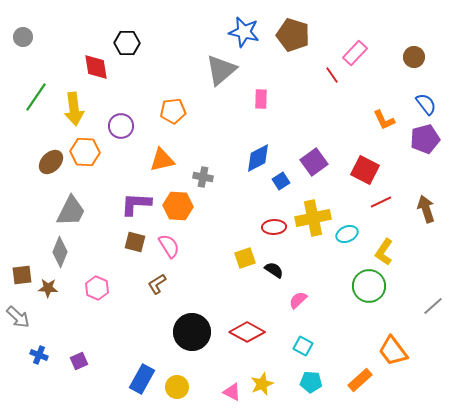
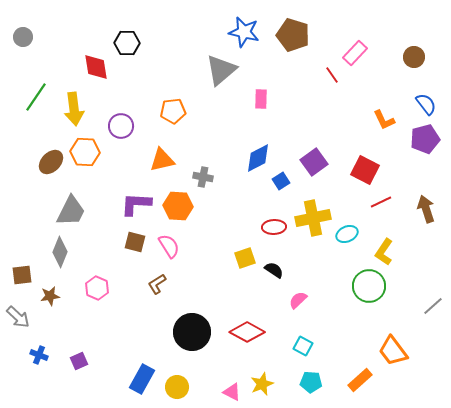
brown star at (48, 288): moved 2 px right, 8 px down; rotated 12 degrees counterclockwise
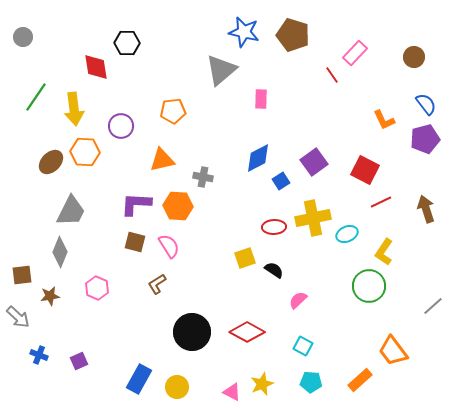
blue rectangle at (142, 379): moved 3 px left
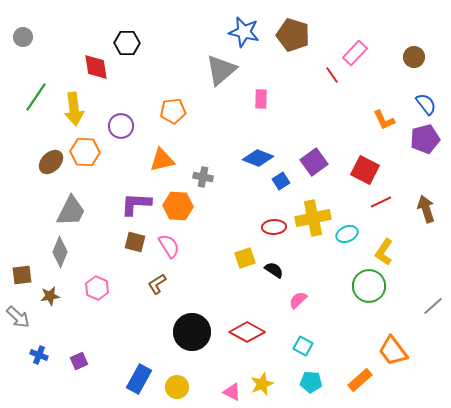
blue diamond at (258, 158): rotated 48 degrees clockwise
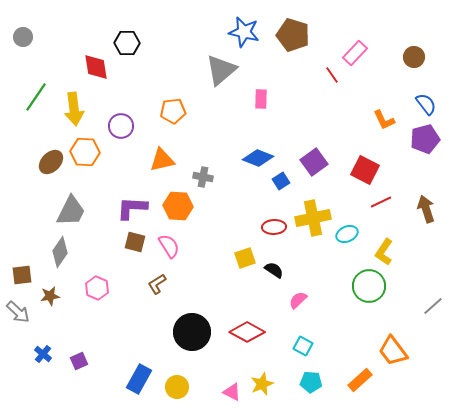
purple L-shape at (136, 204): moved 4 px left, 4 px down
gray diamond at (60, 252): rotated 12 degrees clockwise
gray arrow at (18, 317): moved 5 px up
blue cross at (39, 355): moved 4 px right, 1 px up; rotated 18 degrees clockwise
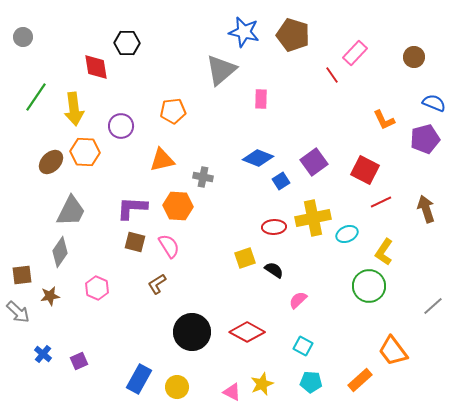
blue semicircle at (426, 104): moved 8 px right, 1 px up; rotated 30 degrees counterclockwise
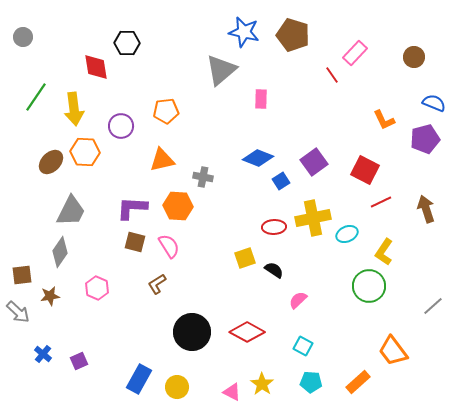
orange pentagon at (173, 111): moved 7 px left
orange rectangle at (360, 380): moved 2 px left, 2 px down
yellow star at (262, 384): rotated 15 degrees counterclockwise
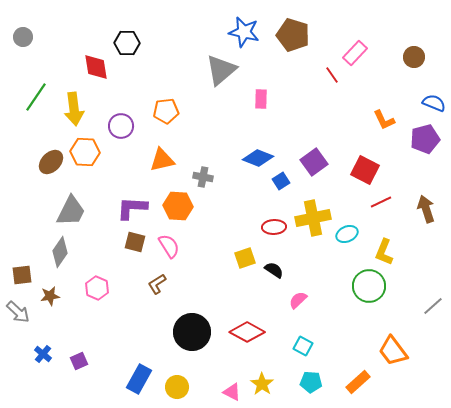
yellow L-shape at (384, 252): rotated 12 degrees counterclockwise
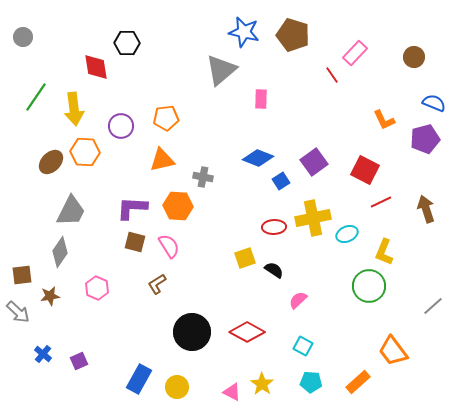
orange pentagon at (166, 111): moved 7 px down
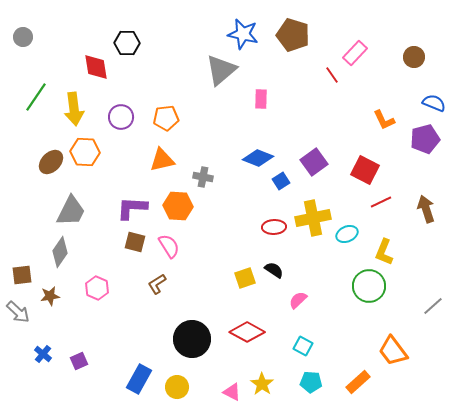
blue star at (244, 32): moved 1 px left, 2 px down
purple circle at (121, 126): moved 9 px up
yellow square at (245, 258): moved 20 px down
black circle at (192, 332): moved 7 px down
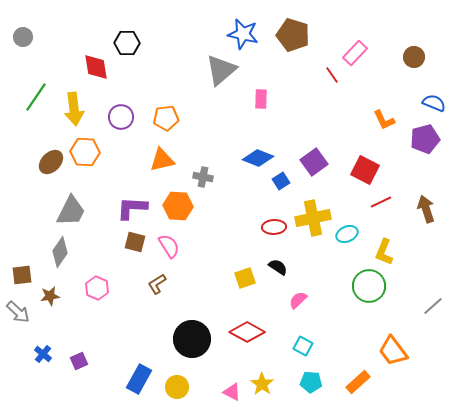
black semicircle at (274, 270): moved 4 px right, 3 px up
